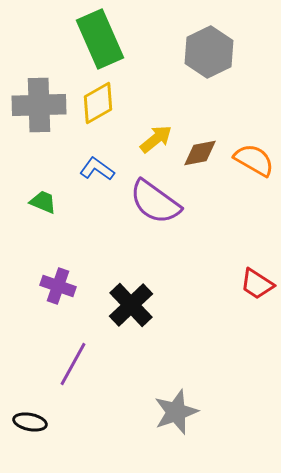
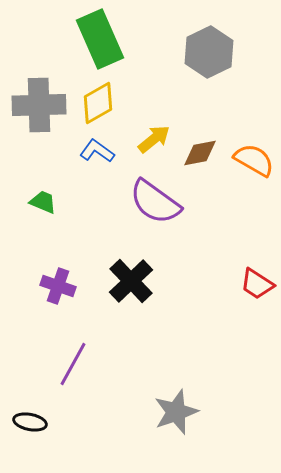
yellow arrow: moved 2 px left
blue L-shape: moved 18 px up
black cross: moved 24 px up
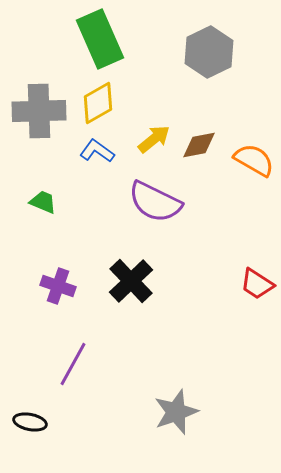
gray cross: moved 6 px down
brown diamond: moved 1 px left, 8 px up
purple semicircle: rotated 10 degrees counterclockwise
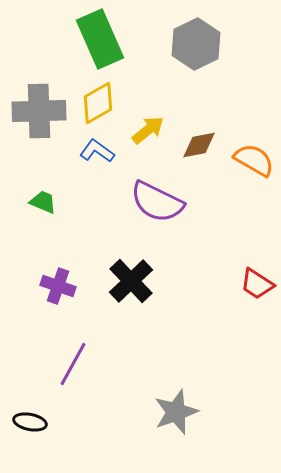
gray hexagon: moved 13 px left, 8 px up
yellow arrow: moved 6 px left, 9 px up
purple semicircle: moved 2 px right
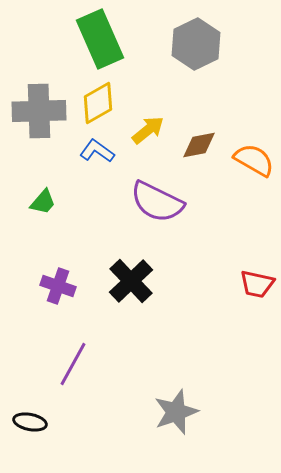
green trapezoid: rotated 108 degrees clockwise
red trapezoid: rotated 21 degrees counterclockwise
